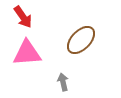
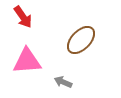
pink triangle: moved 8 px down
gray arrow: rotated 54 degrees counterclockwise
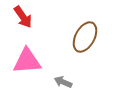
brown ellipse: moved 4 px right, 3 px up; rotated 16 degrees counterclockwise
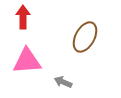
red arrow: rotated 145 degrees counterclockwise
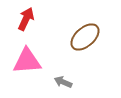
red arrow: moved 3 px right, 2 px down; rotated 25 degrees clockwise
brown ellipse: rotated 20 degrees clockwise
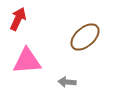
red arrow: moved 8 px left
gray arrow: moved 4 px right; rotated 18 degrees counterclockwise
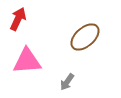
gray arrow: rotated 60 degrees counterclockwise
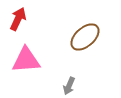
pink triangle: moved 1 px left, 1 px up
gray arrow: moved 2 px right, 4 px down; rotated 12 degrees counterclockwise
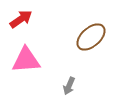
red arrow: moved 3 px right; rotated 30 degrees clockwise
brown ellipse: moved 6 px right
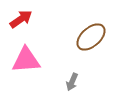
gray arrow: moved 3 px right, 4 px up
